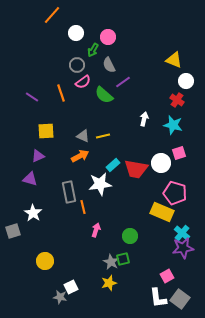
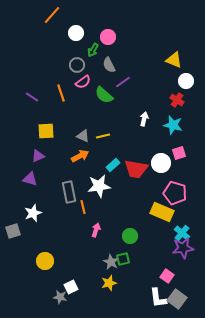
white star at (100, 184): moved 1 px left, 2 px down
white star at (33, 213): rotated 18 degrees clockwise
pink square at (167, 276): rotated 24 degrees counterclockwise
gray square at (180, 299): moved 3 px left
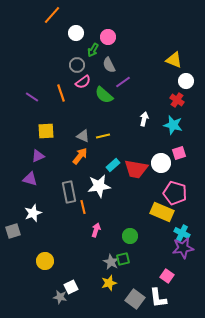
orange arrow at (80, 156): rotated 24 degrees counterclockwise
cyan cross at (182, 233): rotated 14 degrees counterclockwise
gray square at (177, 299): moved 42 px left
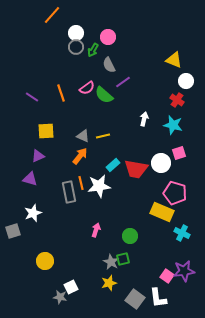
gray circle at (77, 65): moved 1 px left, 18 px up
pink semicircle at (83, 82): moved 4 px right, 6 px down
orange line at (83, 207): moved 2 px left, 24 px up
purple star at (183, 248): moved 1 px right, 23 px down
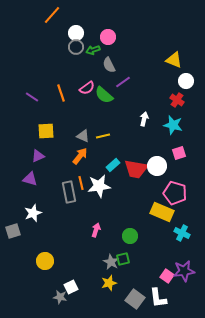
green arrow at (93, 50): rotated 40 degrees clockwise
white circle at (161, 163): moved 4 px left, 3 px down
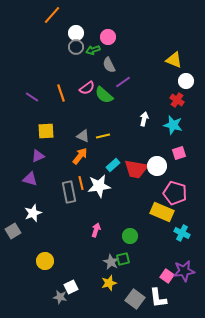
gray square at (13, 231): rotated 14 degrees counterclockwise
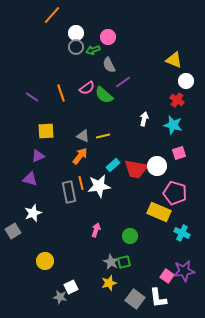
yellow rectangle at (162, 212): moved 3 px left
green square at (123, 259): moved 1 px right, 3 px down
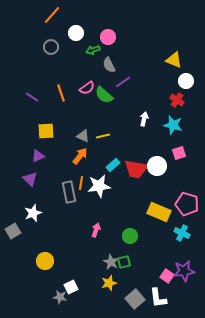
gray circle at (76, 47): moved 25 px left
purple triangle at (30, 179): rotated 28 degrees clockwise
orange line at (81, 183): rotated 24 degrees clockwise
pink pentagon at (175, 193): moved 12 px right, 11 px down
gray square at (135, 299): rotated 12 degrees clockwise
